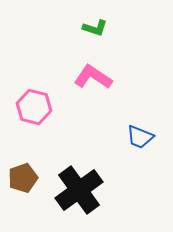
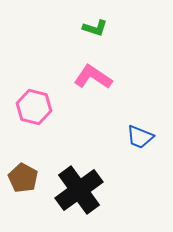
brown pentagon: rotated 24 degrees counterclockwise
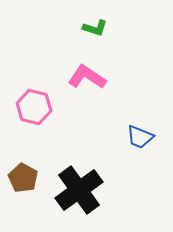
pink L-shape: moved 6 px left
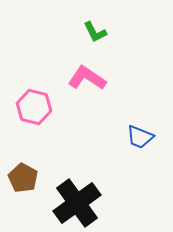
green L-shape: moved 4 px down; rotated 45 degrees clockwise
pink L-shape: moved 1 px down
black cross: moved 2 px left, 13 px down
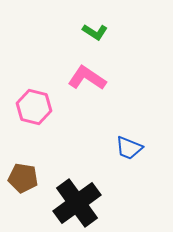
green L-shape: rotated 30 degrees counterclockwise
blue trapezoid: moved 11 px left, 11 px down
brown pentagon: rotated 20 degrees counterclockwise
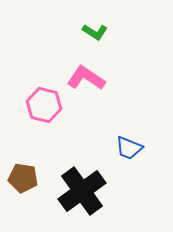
pink L-shape: moved 1 px left
pink hexagon: moved 10 px right, 2 px up
black cross: moved 5 px right, 12 px up
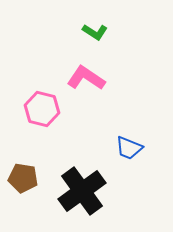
pink hexagon: moved 2 px left, 4 px down
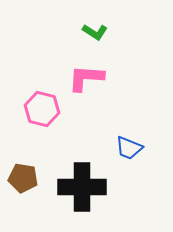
pink L-shape: rotated 30 degrees counterclockwise
black cross: moved 4 px up; rotated 36 degrees clockwise
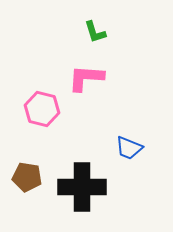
green L-shape: rotated 40 degrees clockwise
brown pentagon: moved 4 px right, 1 px up
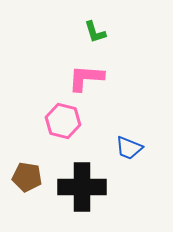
pink hexagon: moved 21 px right, 12 px down
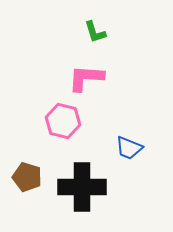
brown pentagon: rotated 8 degrees clockwise
